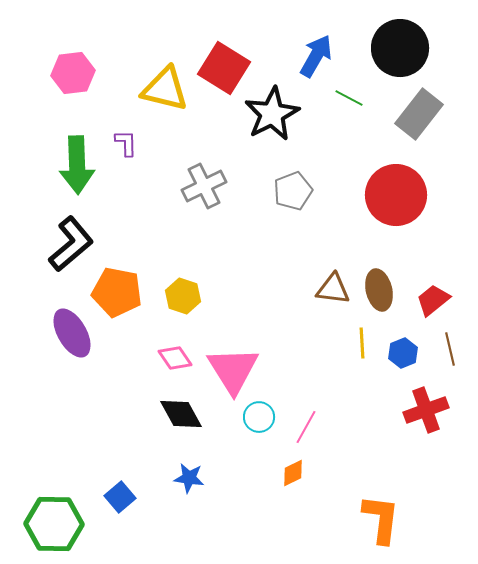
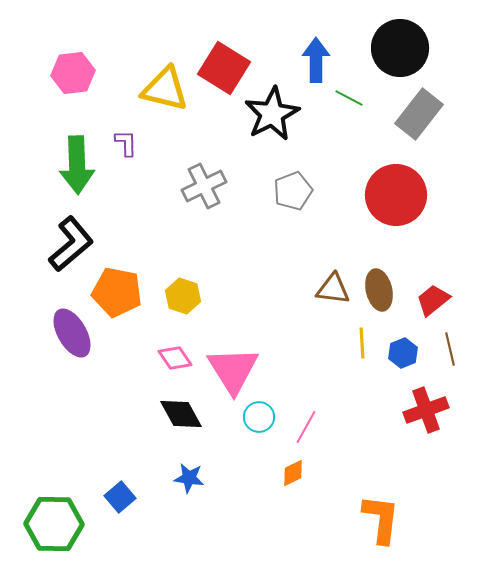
blue arrow: moved 4 px down; rotated 30 degrees counterclockwise
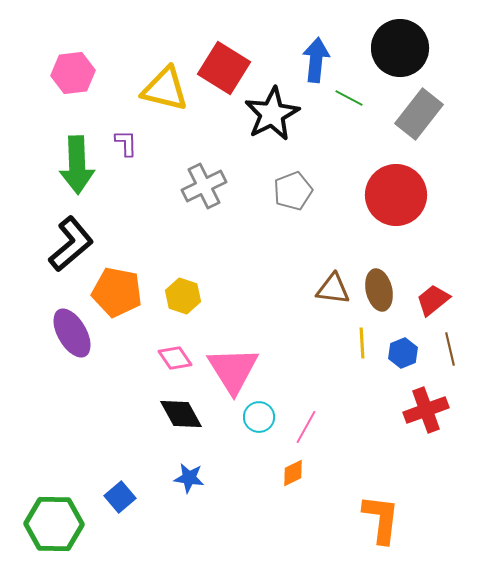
blue arrow: rotated 6 degrees clockwise
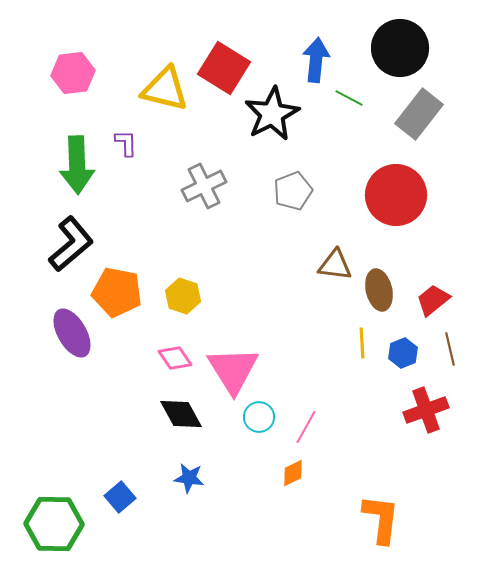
brown triangle: moved 2 px right, 24 px up
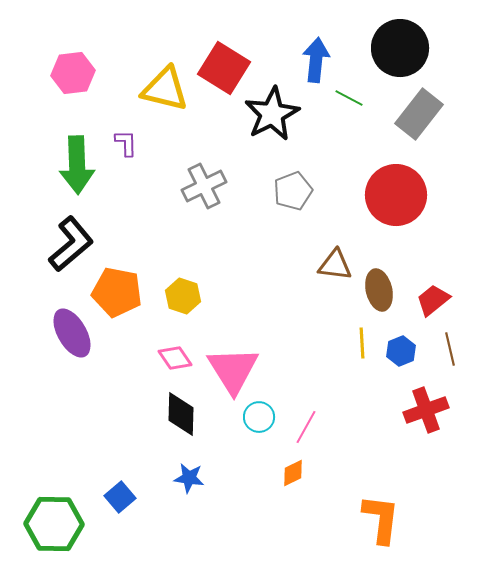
blue hexagon: moved 2 px left, 2 px up
black diamond: rotated 30 degrees clockwise
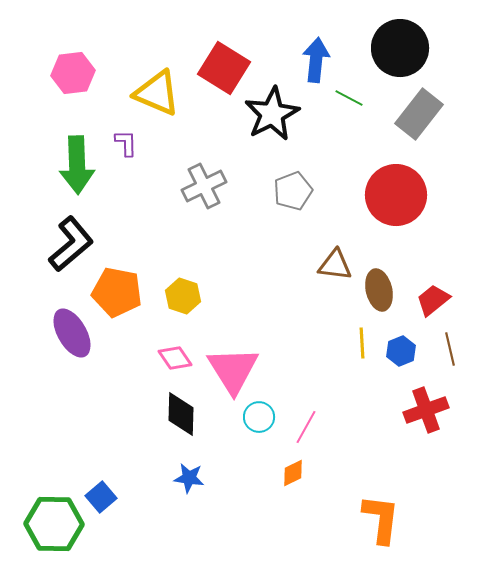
yellow triangle: moved 8 px left, 4 px down; rotated 9 degrees clockwise
blue square: moved 19 px left
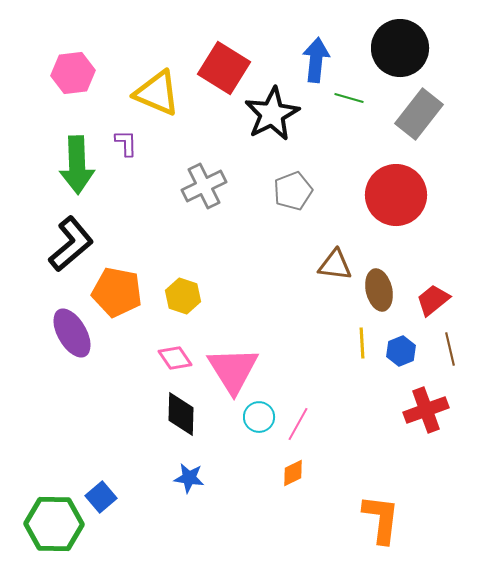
green line: rotated 12 degrees counterclockwise
pink line: moved 8 px left, 3 px up
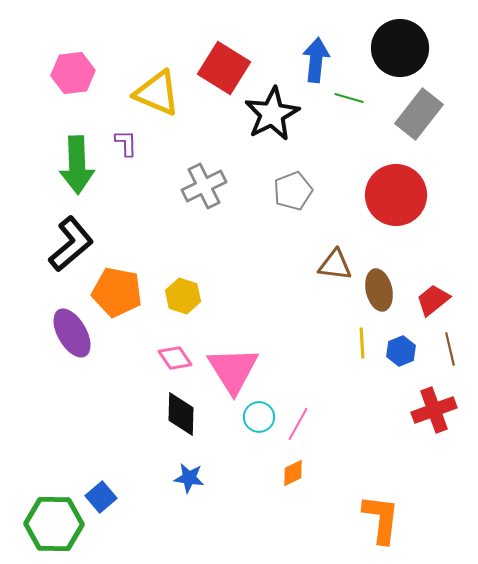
red cross: moved 8 px right
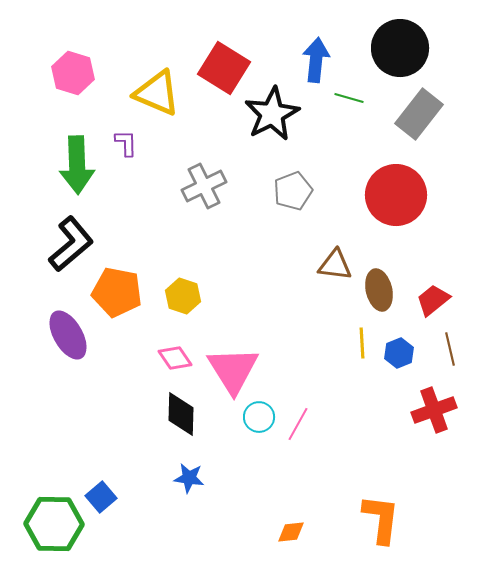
pink hexagon: rotated 24 degrees clockwise
purple ellipse: moved 4 px left, 2 px down
blue hexagon: moved 2 px left, 2 px down
orange diamond: moved 2 px left, 59 px down; rotated 20 degrees clockwise
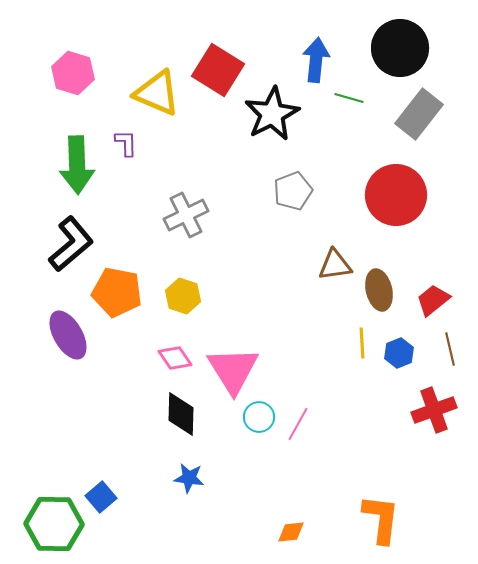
red square: moved 6 px left, 2 px down
gray cross: moved 18 px left, 29 px down
brown triangle: rotated 15 degrees counterclockwise
